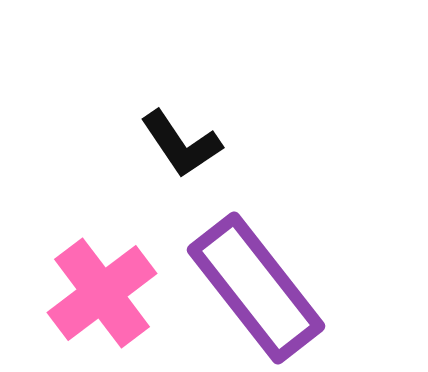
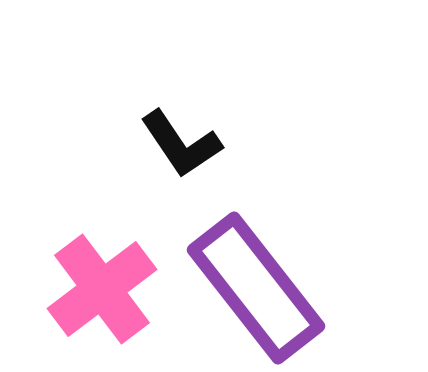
pink cross: moved 4 px up
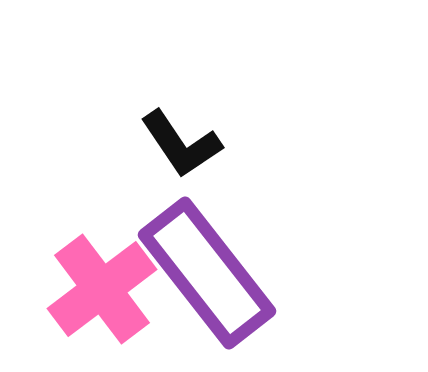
purple rectangle: moved 49 px left, 15 px up
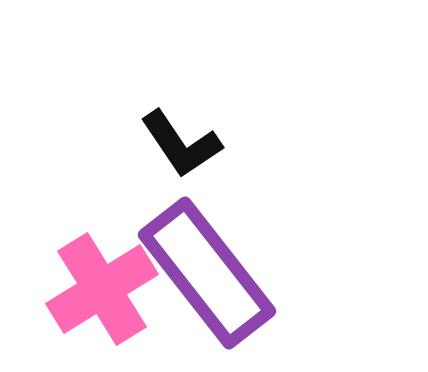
pink cross: rotated 5 degrees clockwise
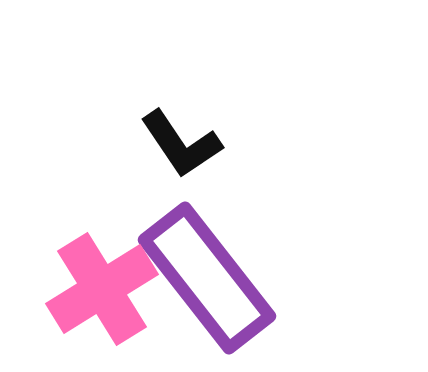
purple rectangle: moved 5 px down
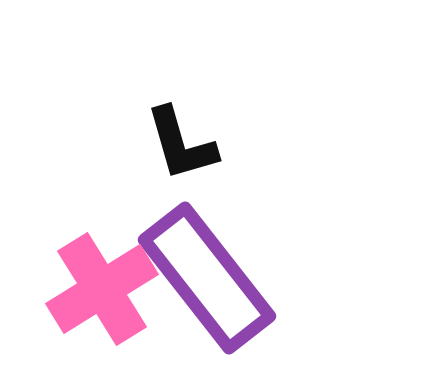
black L-shape: rotated 18 degrees clockwise
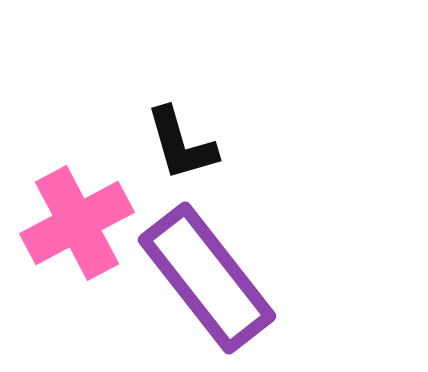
pink cross: moved 25 px left, 66 px up; rotated 4 degrees clockwise
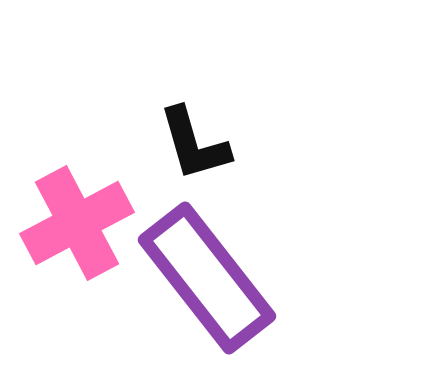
black L-shape: moved 13 px right
